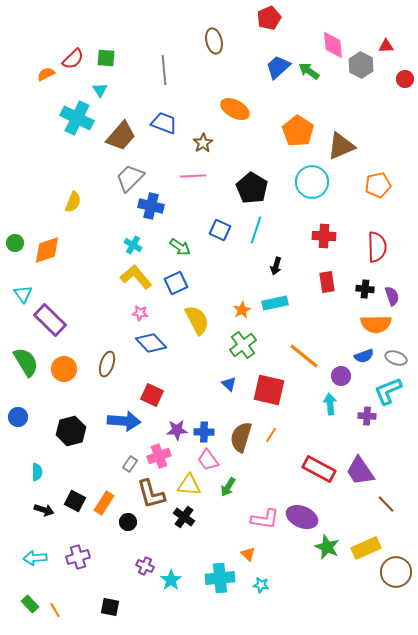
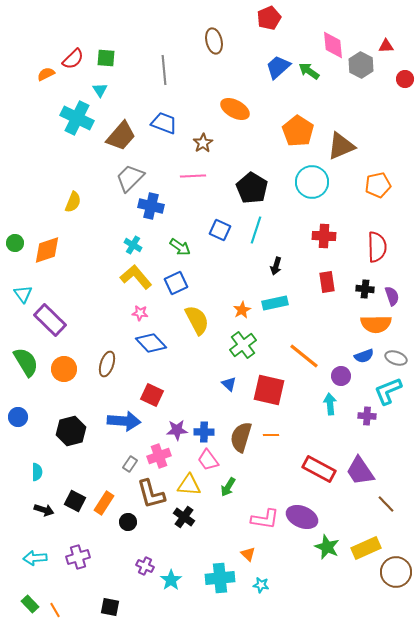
orange line at (271, 435): rotated 56 degrees clockwise
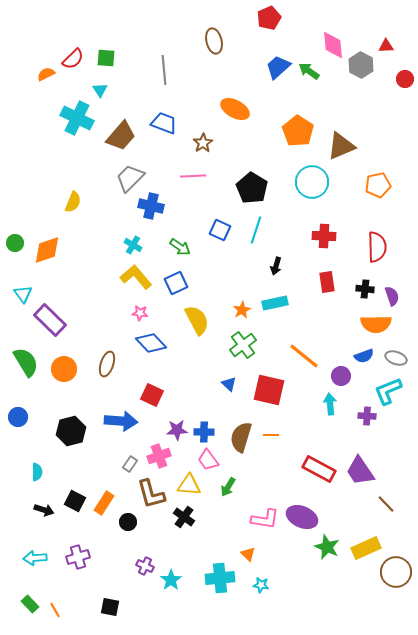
blue arrow at (124, 421): moved 3 px left
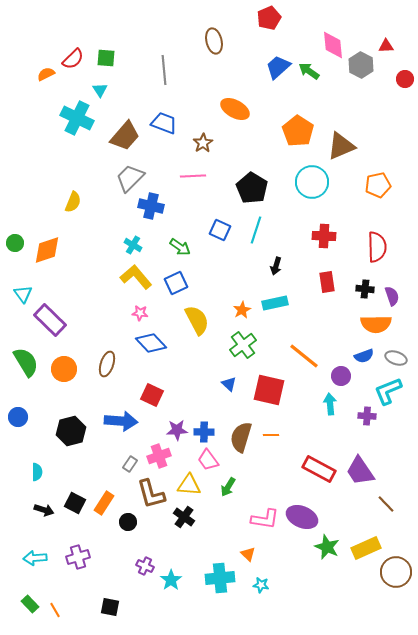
brown trapezoid at (121, 136): moved 4 px right
black square at (75, 501): moved 2 px down
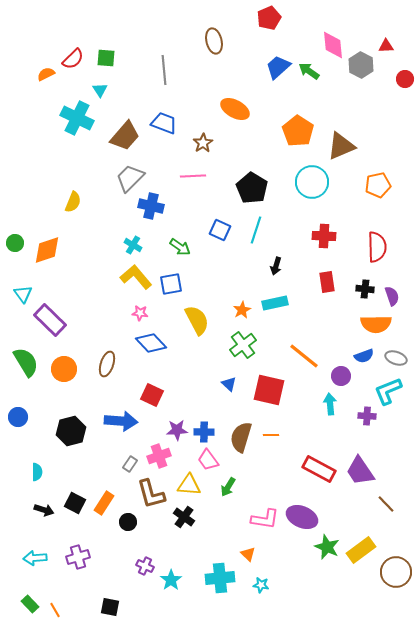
blue square at (176, 283): moved 5 px left, 1 px down; rotated 15 degrees clockwise
yellow rectangle at (366, 548): moved 5 px left, 2 px down; rotated 12 degrees counterclockwise
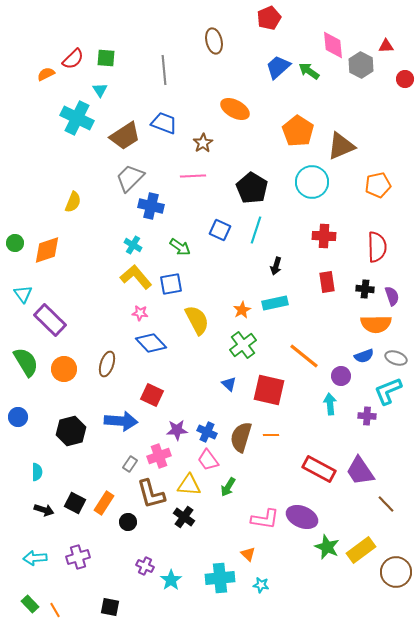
brown trapezoid at (125, 136): rotated 16 degrees clockwise
blue cross at (204, 432): moved 3 px right; rotated 24 degrees clockwise
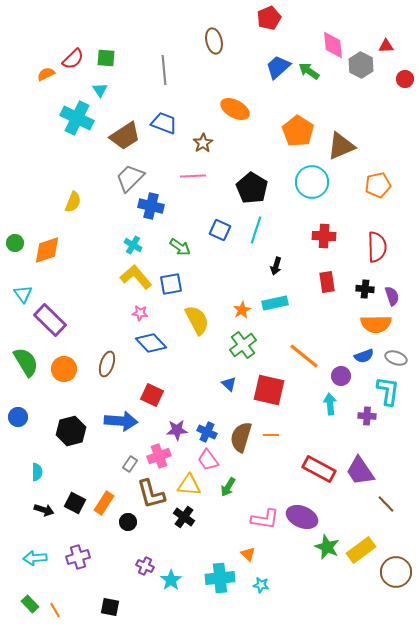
cyan L-shape at (388, 391): rotated 120 degrees clockwise
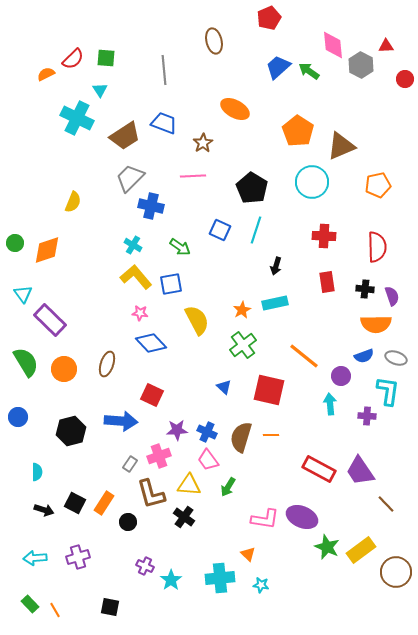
blue triangle at (229, 384): moved 5 px left, 3 px down
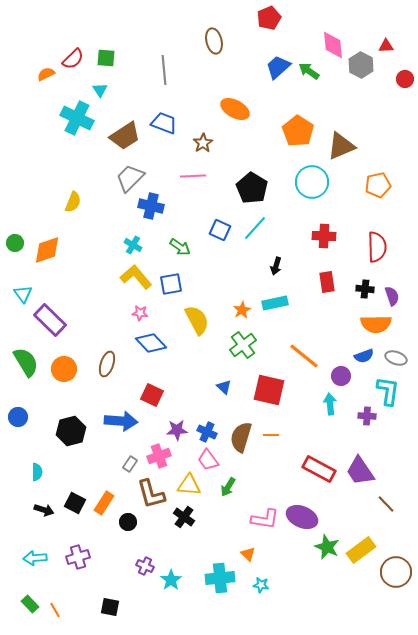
cyan line at (256, 230): moved 1 px left, 2 px up; rotated 24 degrees clockwise
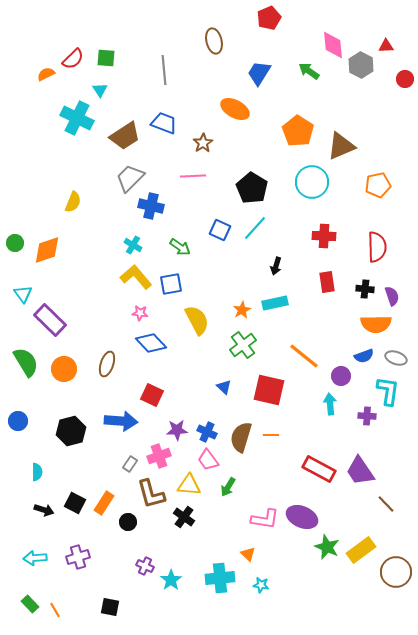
blue trapezoid at (278, 67): moved 19 px left, 6 px down; rotated 16 degrees counterclockwise
blue circle at (18, 417): moved 4 px down
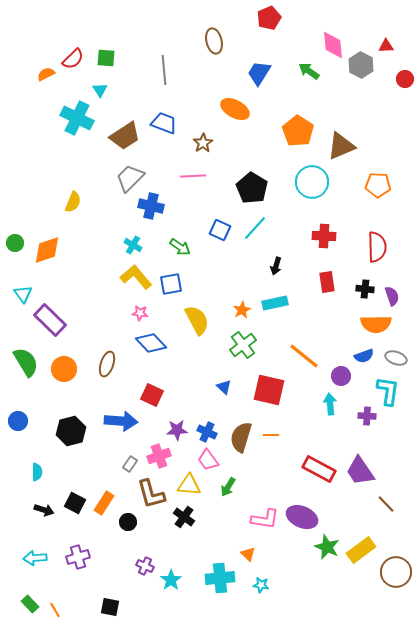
orange pentagon at (378, 185): rotated 15 degrees clockwise
